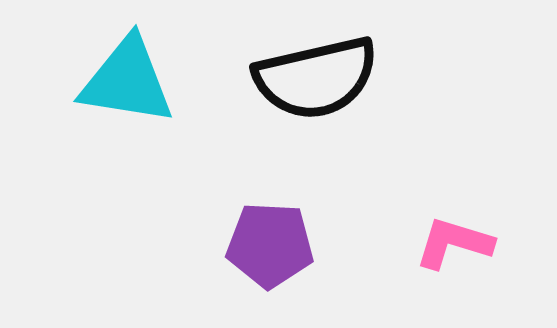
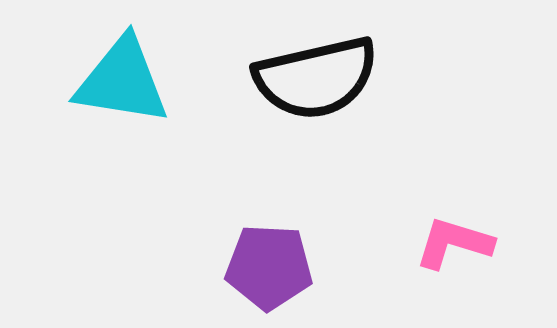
cyan triangle: moved 5 px left
purple pentagon: moved 1 px left, 22 px down
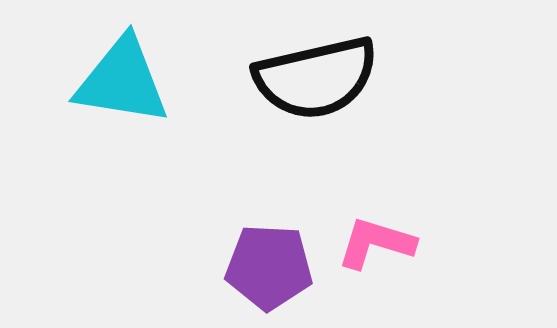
pink L-shape: moved 78 px left
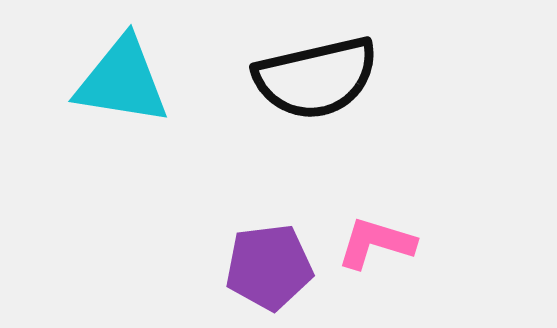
purple pentagon: rotated 10 degrees counterclockwise
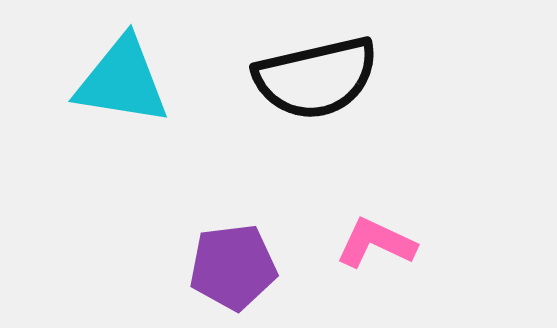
pink L-shape: rotated 8 degrees clockwise
purple pentagon: moved 36 px left
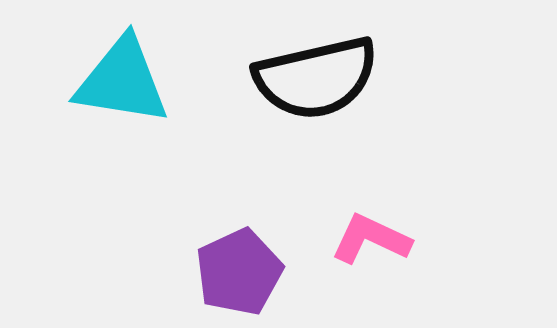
pink L-shape: moved 5 px left, 4 px up
purple pentagon: moved 6 px right, 5 px down; rotated 18 degrees counterclockwise
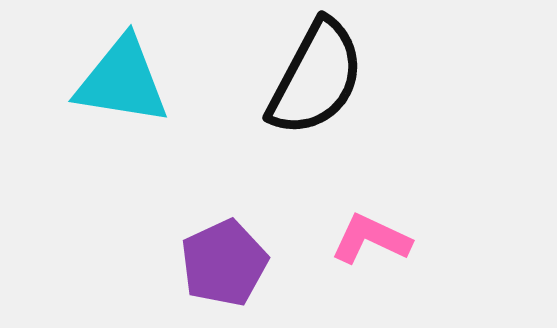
black semicircle: rotated 49 degrees counterclockwise
purple pentagon: moved 15 px left, 9 px up
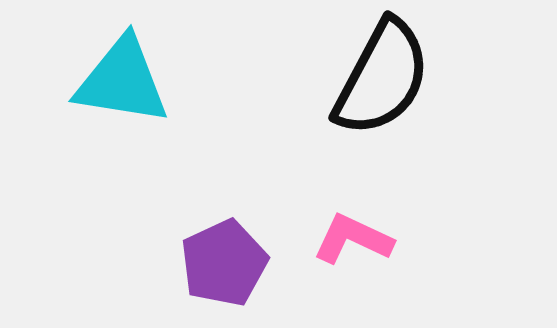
black semicircle: moved 66 px right
pink L-shape: moved 18 px left
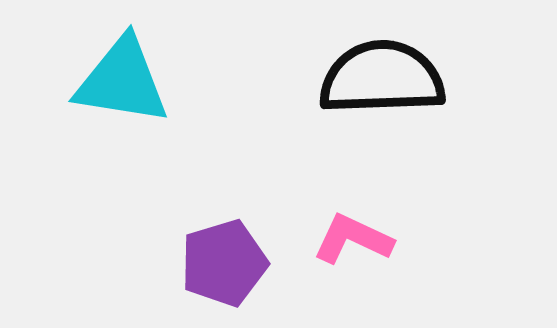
black semicircle: rotated 120 degrees counterclockwise
purple pentagon: rotated 8 degrees clockwise
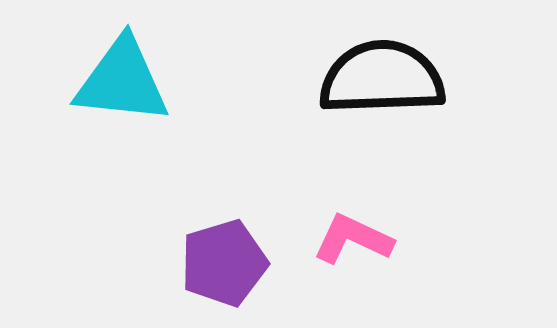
cyan triangle: rotated 3 degrees counterclockwise
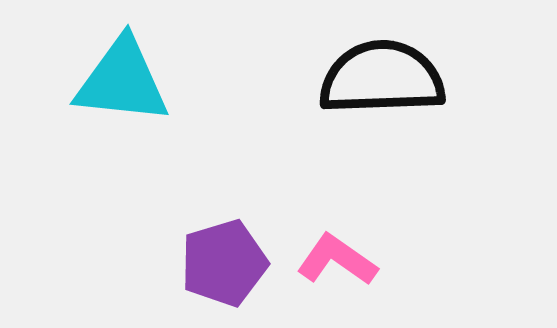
pink L-shape: moved 16 px left, 21 px down; rotated 10 degrees clockwise
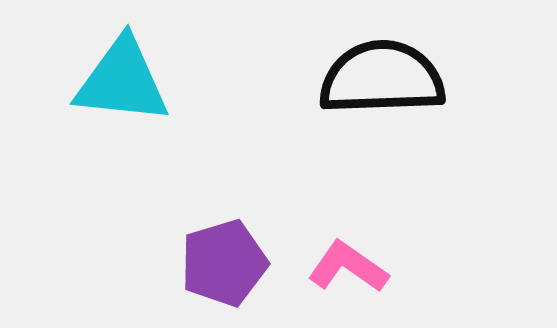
pink L-shape: moved 11 px right, 7 px down
